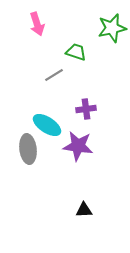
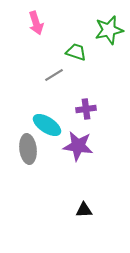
pink arrow: moved 1 px left, 1 px up
green star: moved 3 px left, 2 px down
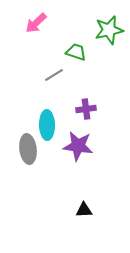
pink arrow: rotated 65 degrees clockwise
cyan ellipse: rotated 56 degrees clockwise
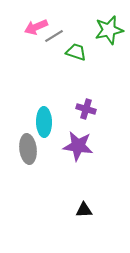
pink arrow: moved 4 px down; rotated 20 degrees clockwise
gray line: moved 39 px up
purple cross: rotated 24 degrees clockwise
cyan ellipse: moved 3 px left, 3 px up
